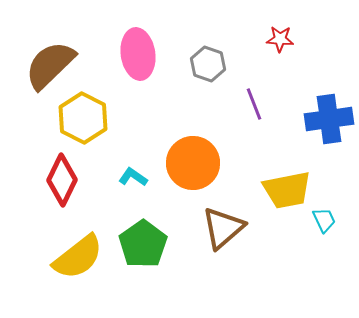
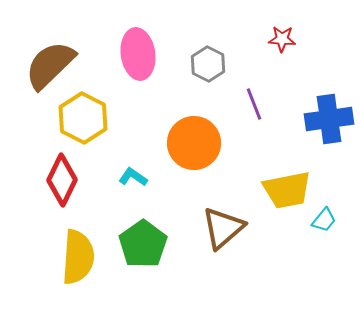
red star: moved 2 px right
gray hexagon: rotated 8 degrees clockwise
orange circle: moved 1 px right, 20 px up
cyan trapezoid: rotated 64 degrees clockwise
yellow semicircle: rotated 48 degrees counterclockwise
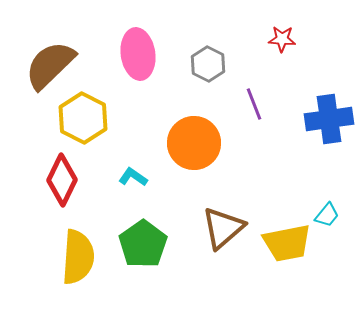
yellow trapezoid: moved 53 px down
cyan trapezoid: moved 3 px right, 5 px up
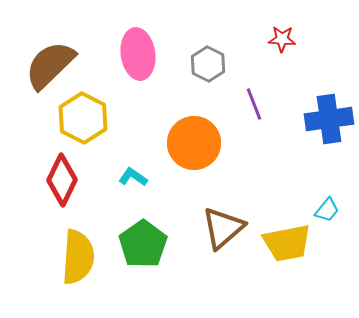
cyan trapezoid: moved 5 px up
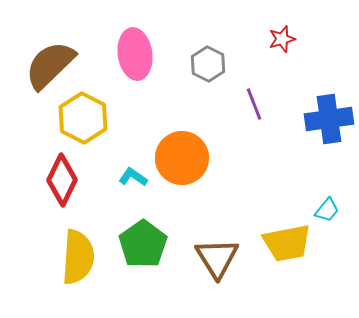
red star: rotated 20 degrees counterclockwise
pink ellipse: moved 3 px left
orange circle: moved 12 px left, 15 px down
brown triangle: moved 6 px left, 30 px down; rotated 21 degrees counterclockwise
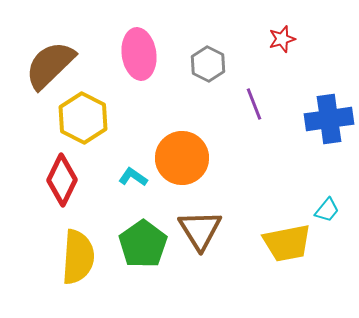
pink ellipse: moved 4 px right
brown triangle: moved 17 px left, 28 px up
